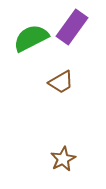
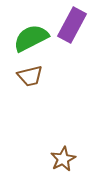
purple rectangle: moved 2 px up; rotated 8 degrees counterclockwise
brown trapezoid: moved 31 px left, 6 px up; rotated 16 degrees clockwise
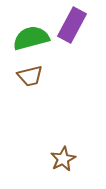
green semicircle: rotated 12 degrees clockwise
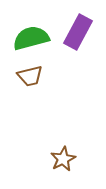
purple rectangle: moved 6 px right, 7 px down
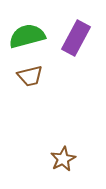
purple rectangle: moved 2 px left, 6 px down
green semicircle: moved 4 px left, 2 px up
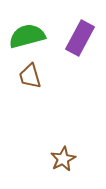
purple rectangle: moved 4 px right
brown trapezoid: rotated 88 degrees clockwise
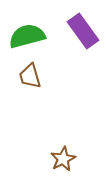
purple rectangle: moved 3 px right, 7 px up; rotated 64 degrees counterclockwise
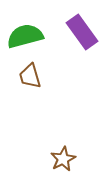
purple rectangle: moved 1 px left, 1 px down
green semicircle: moved 2 px left
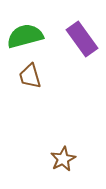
purple rectangle: moved 7 px down
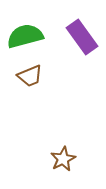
purple rectangle: moved 2 px up
brown trapezoid: rotated 96 degrees counterclockwise
